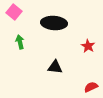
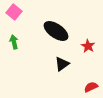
black ellipse: moved 2 px right, 8 px down; rotated 30 degrees clockwise
green arrow: moved 6 px left
black triangle: moved 7 px right, 3 px up; rotated 42 degrees counterclockwise
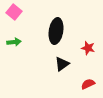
black ellipse: rotated 65 degrees clockwise
green arrow: rotated 96 degrees clockwise
red star: moved 2 px down; rotated 16 degrees counterclockwise
red semicircle: moved 3 px left, 3 px up
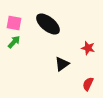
pink square: moved 11 px down; rotated 28 degrees counterclockwise
black ellipse: moved 8 px left, 7 px up; rotated 60 degrees counterclockwise
green arrow: rotated 40 degrees counterclockwise
red semicircle: rotated 40 degrees counterclockwise
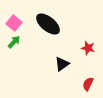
pink square: rotated 28 degrees clockwise
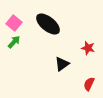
red semicircle: moved 1 px right
